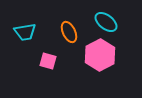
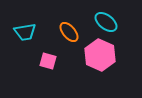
orange ellipse: rotated 15 degrees counterclockwise
pink hexagon: rotated 8 degrees counterclockwise
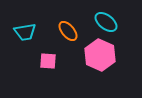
orange ellipse: moved 1 px left, 1 px up
pink square: rotated 12 degrees counterclockwise
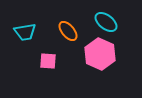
pink hexagon: moved 1 px up
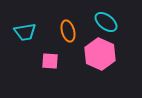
orange ellipse: rotated 25 degrees clockwise
pink square: moved 2 px right
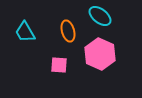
cyan ellipse: moved 6 px left, 6 px up
cyan trapezoid: rotated 70 degrees clockwise
pink square: moved 9 px right, 4 px down
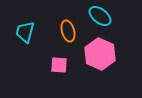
cyan trapezoid: rotated 45 degrees clockwise
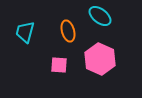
pink hexagon: moved 5 px down
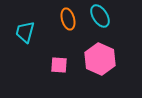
cyan ellipse: rotated 20 degrees clockwise
orange ellipse: moved 12 px up
